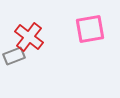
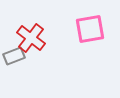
red cross: moved 2 px right, 1 px down
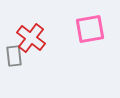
gray rectangle: rotated 75 degrees counterclockwise
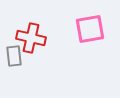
red cross: rotated 24 degrees counterclockwise
